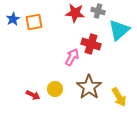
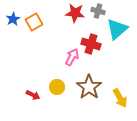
orange square: rotated 18 degrees counterclockwise
cyan triangle: moved 2 px left, 1 px up
yellow circle: moved 2 px right, 2 px up
yellow arrow: moved 1 px right, 1 px down
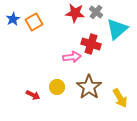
gray cross: moved 2 px left, 1 px down; rotated 24 degrees clockwise
pink arrow: rotated 54 degrees clockwise
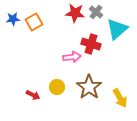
blue star: rotated 24 degrees clockwise
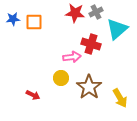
gray cross: rotated 24 degrees clockwise
orange square: rotated 30 degrees clockwise
yellow circle: moved 4 px right, 9 px up
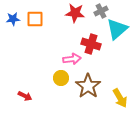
gray cross: moved 5 px right, 1 px up
orange square: moved 1 px right, 3 px up
pink arrow: moved 2 px down
brown star: moved 1 px left, 1 px up
red arrow: moved 8 px left, 1 px down
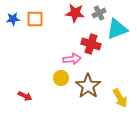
gray cross: moved 2 px left, 2 px down
cyan triangle: rotated 20 degrees clockwise
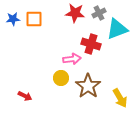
orange square: moved 1 px left
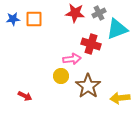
yellow circle: moved 2 px up
yellow arrow: rotated 114 degrees clockwise
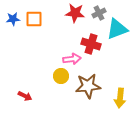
brown star: rotated 30 degrees clockwise
yellow arrow: rotated 78 degrees counterclockwise
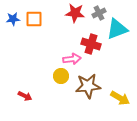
yellow arrow: rotated 66 degrees counterclockwise
